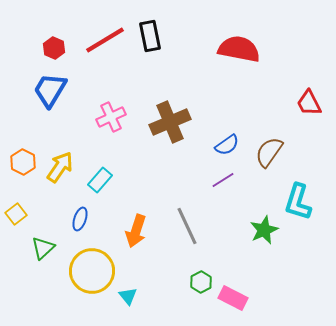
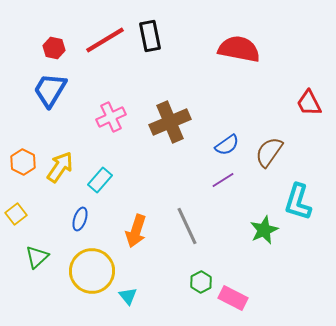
red hexagon: rotated 10 degrees counterclockwise
green triangle: moved 6 px left, 9 px down
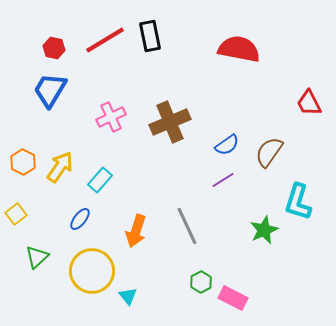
blue ellipse: rotated 20 degrees clockwise
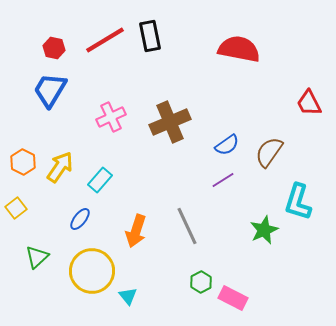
yellow square: moved 6 px up
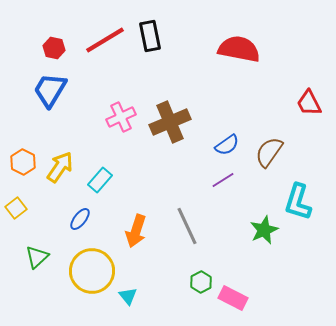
pink cross: moved 10 px right
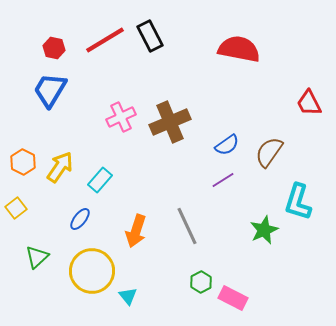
black rectangle: rotated 16 degrees counterclockwise
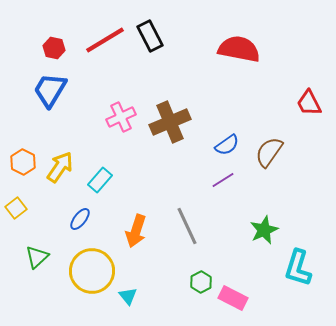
cyan L-shape: moved 66 px down
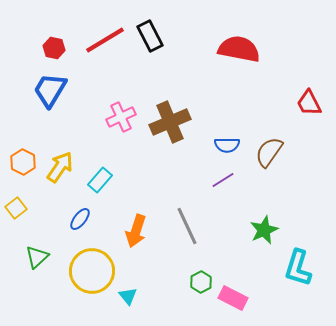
blue semicircle: rotated 35 degrees clockwise
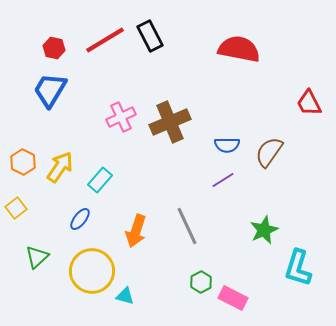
cyan triangle: moved 3 px left; rotated 36 degrees counterclockwise
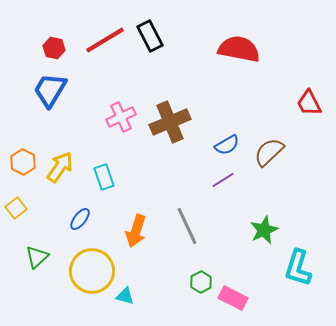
blue semicircle: rotated 30 degrees counterclockwise
brown semicircle: rotated 12 degrees clockwise
cyan rectangle: moved 4 px right, 3 px up; rotated 60 degrees counterclockwise
